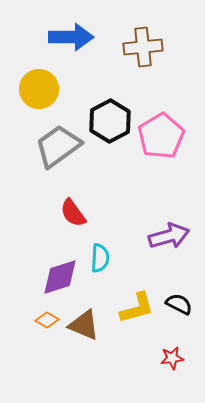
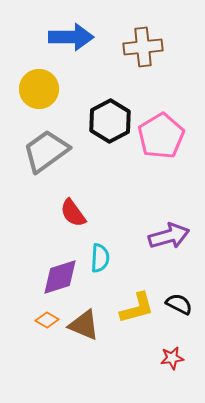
gray trapezoid: moved 12 px left, 5 px down
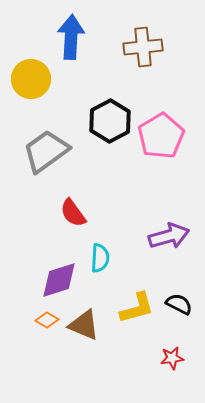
blue arrow: rotated 87 degrees counterclockwise
yellow circle: moved 8 px left, 10 px up
purple diamond: moved 1 px left, 3 px down
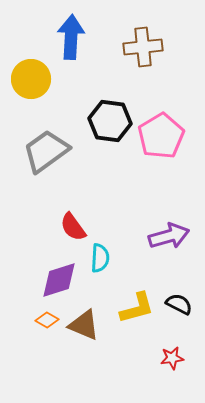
black hexagon: rotated 24 degrees counterclockwise
red semicircle: moved 14 px down
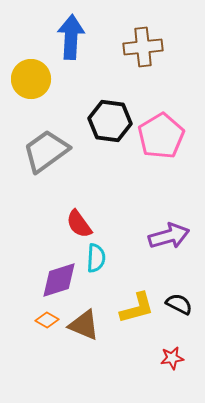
red semicircle: moved 6 px right, 3 px up
cyan semicircle: moved 4 px left
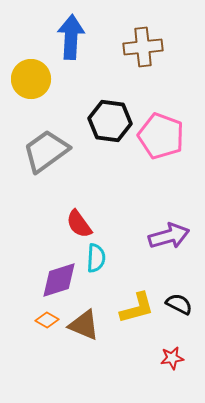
pink pentagon: rotated 21 degrees counterclockwise
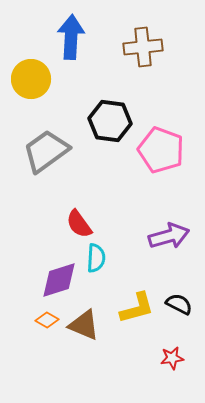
pink pentagon: moved 14 px down
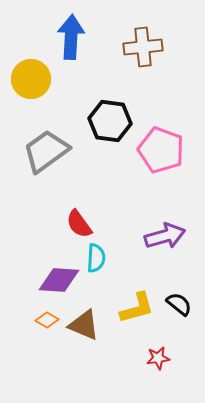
purple arrow: moved 4 px left
purple diamond: rotated 21 degrees clockwise
black semicircle: rotated 12 degrees clockwise
red star: moved 14 px left
